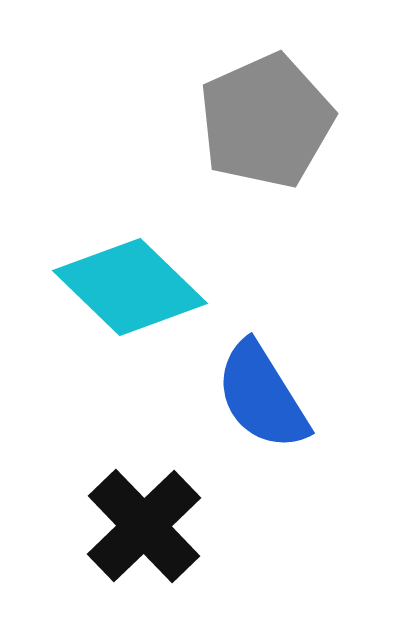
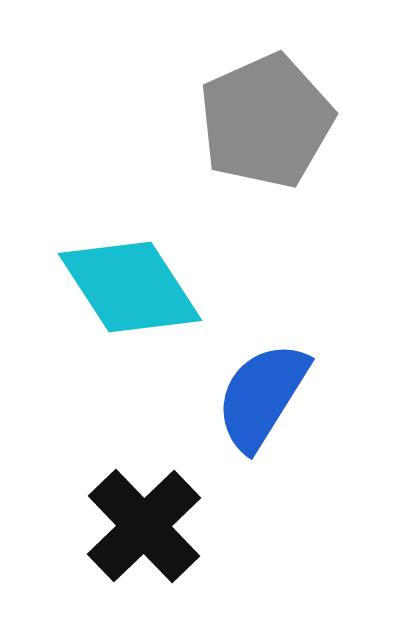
cyan diamond: rotated 13 degrees clockwise
blue semicircle: rotated 64 degrees clockwise
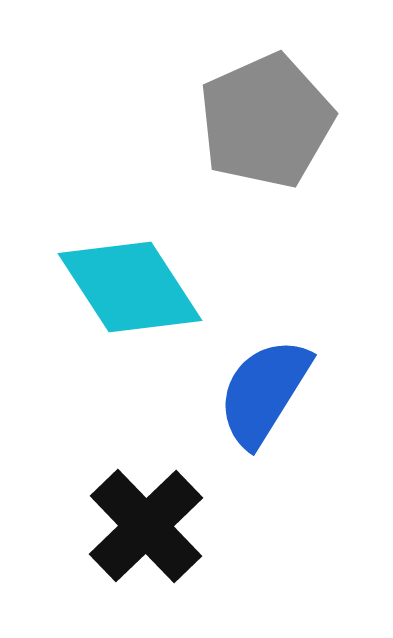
blue semicircle: moved 2 px right, 4 px up
black cross: moved 2 px right
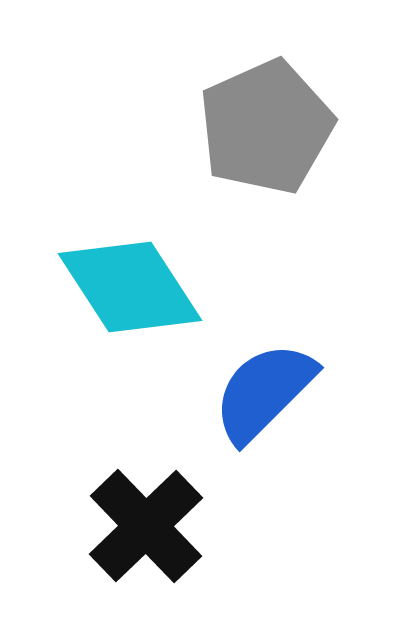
gray pentagon: moved 6 px down
blue semicircle: rotated 13 degrees clockwise
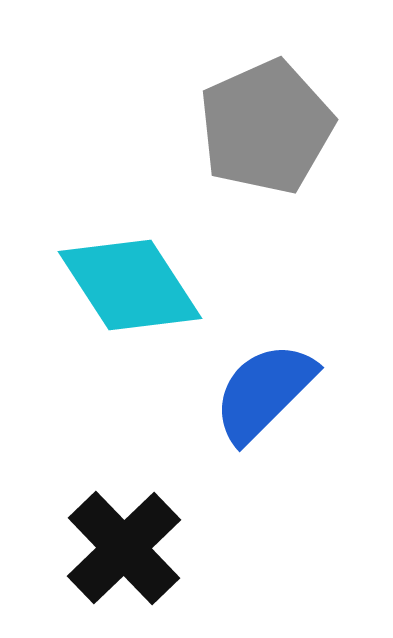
cyan diamond: moved 2 px up
black cross: moved 22 px left, 22 px down
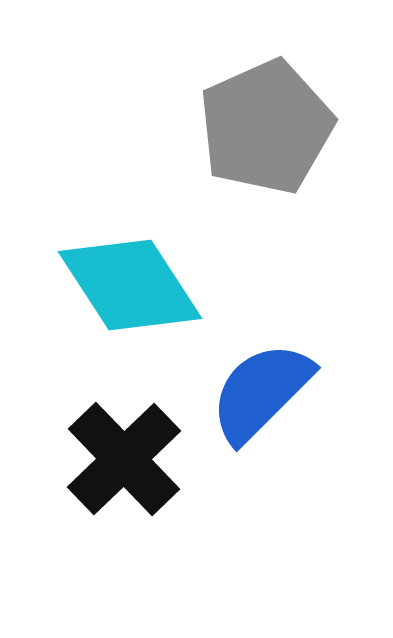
blue semicircle: moved 3 px left
black cross: moved 89 px up
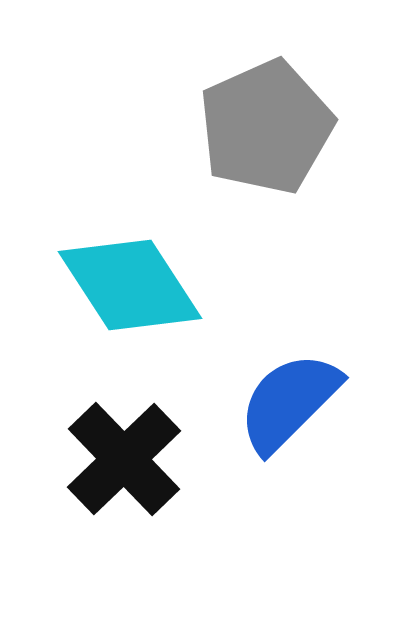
blue semicircle: moved 28 px right, 10 px down
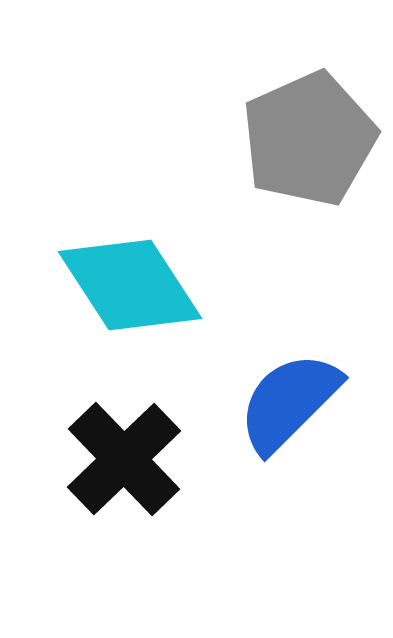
gray pentagon: moved 43 px right, 12 px down
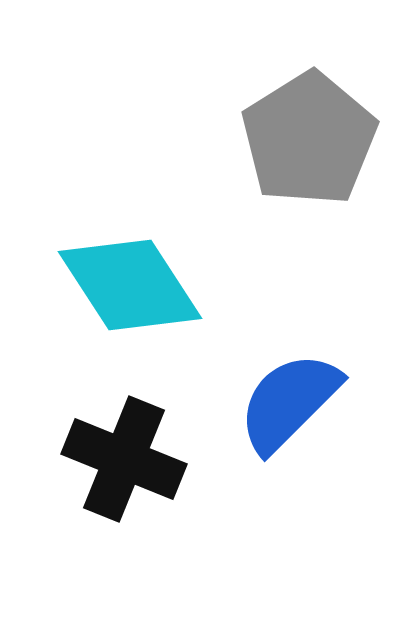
gray pentagon: rotated 8 degrees counterclockwise
black cross: rotated 24 degrees counterclockwise
